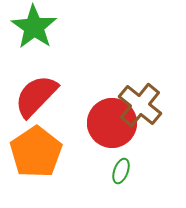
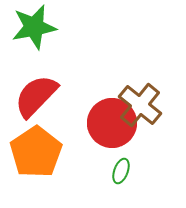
green star: rotated 27 degrees clockwise
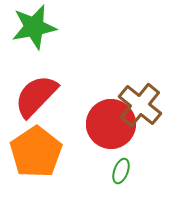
red circle: moved 1 px left, 1 px down
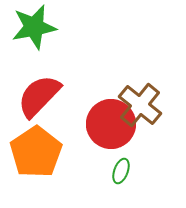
red semicircle: moved 3 px right
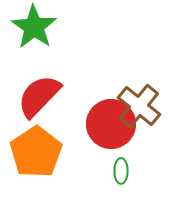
green star: rotated 27 degrees counterclockwise
brown cross: moved 1 px left, 1 px down
green ellipse: rotated 20 degrees counterclockwise
